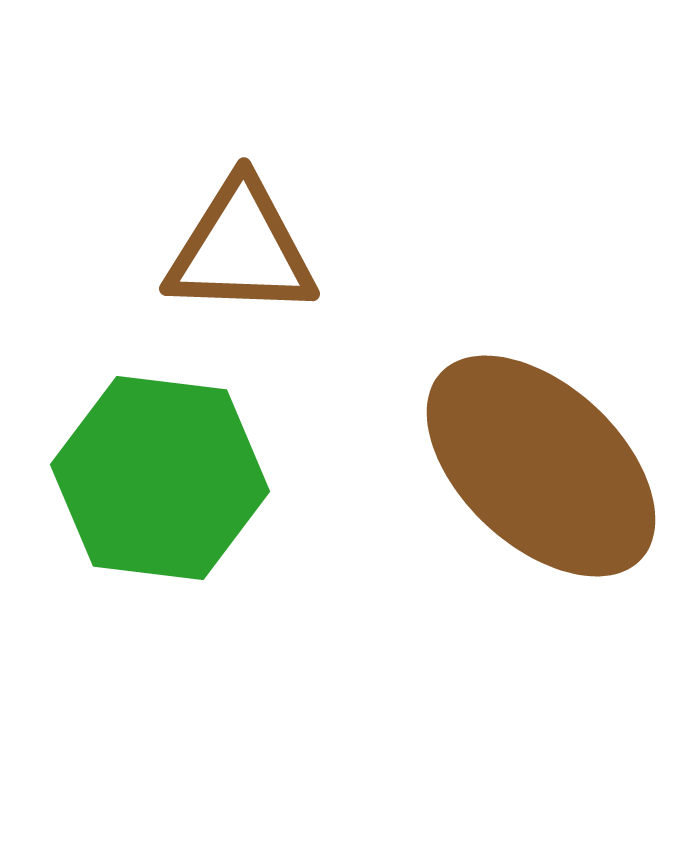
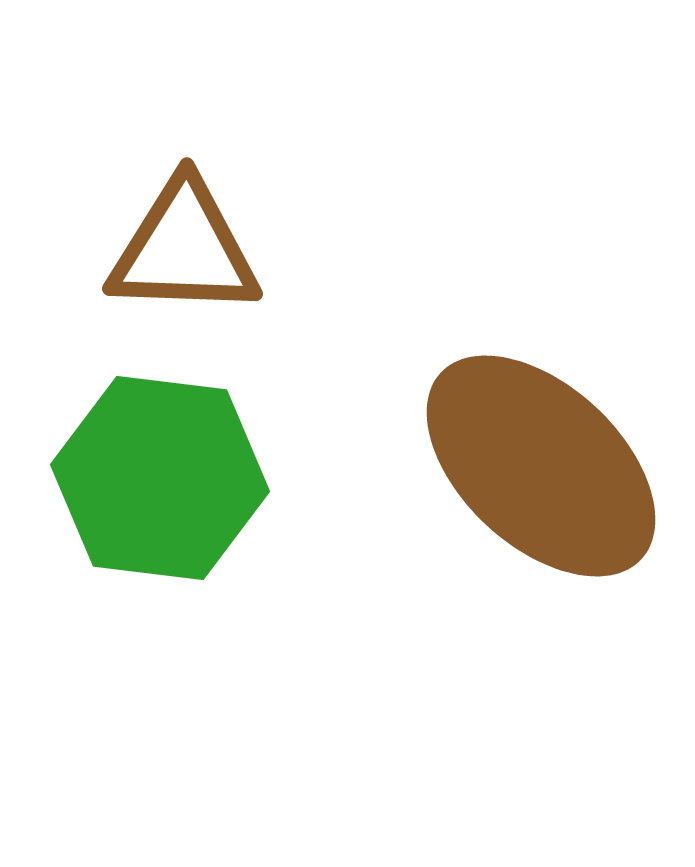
brown triangle: moved 57 px left
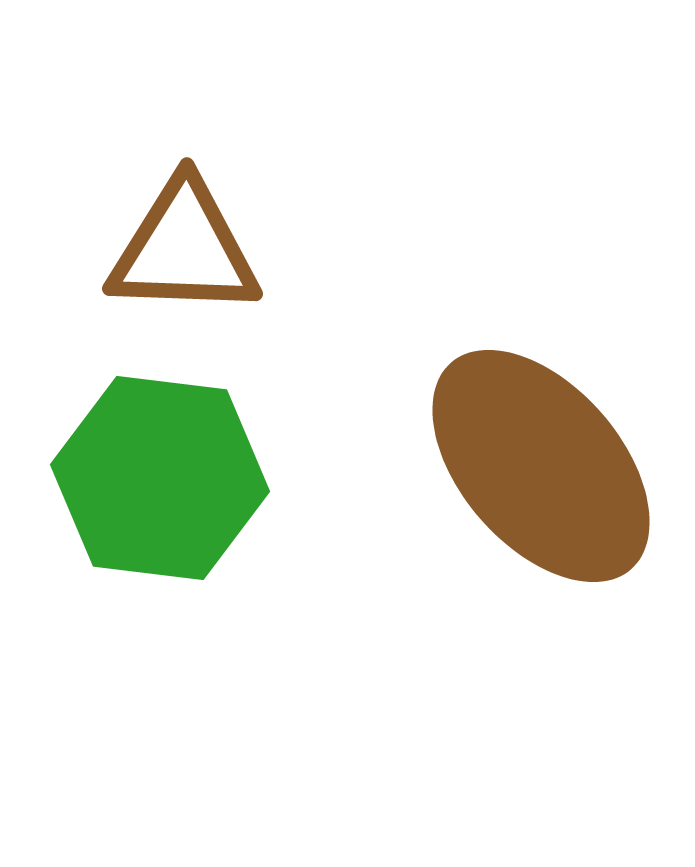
brown ellipse: rotated 6 degrees clockwise
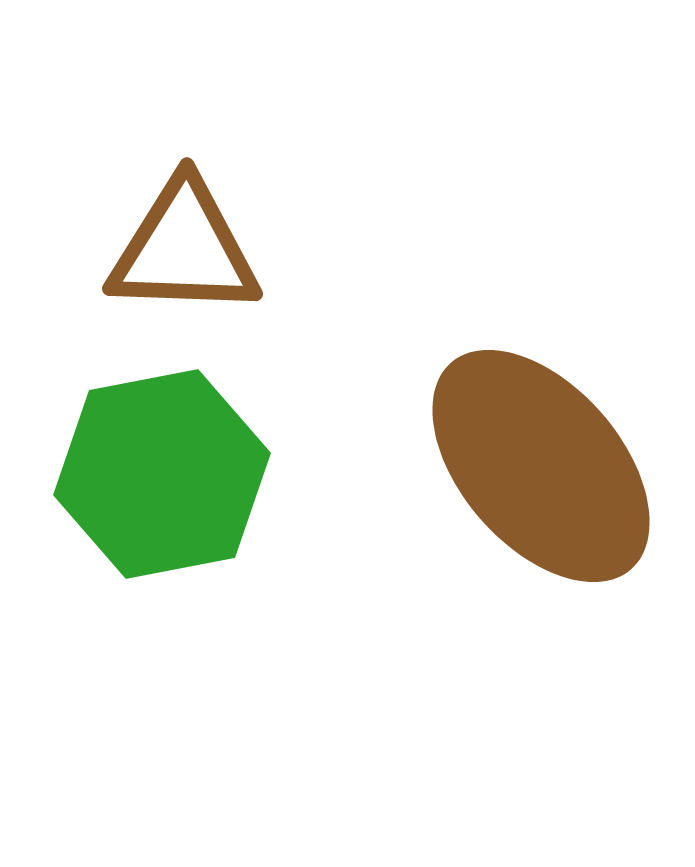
green hexagon: moved 2 px right, 4 px up; rotated 18 degrees counterclockwise
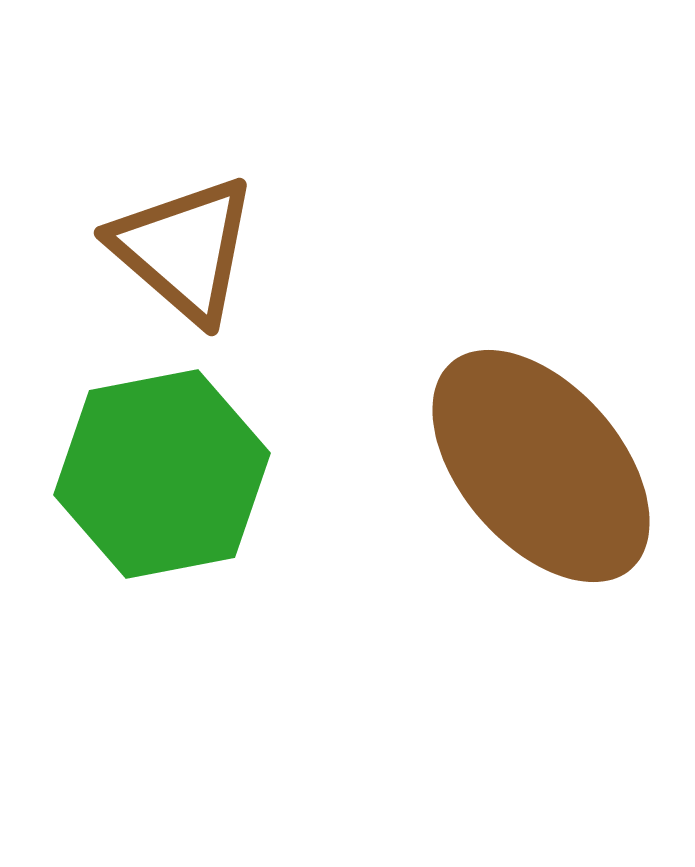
brown triangle: rotated 39 degrees clockwise
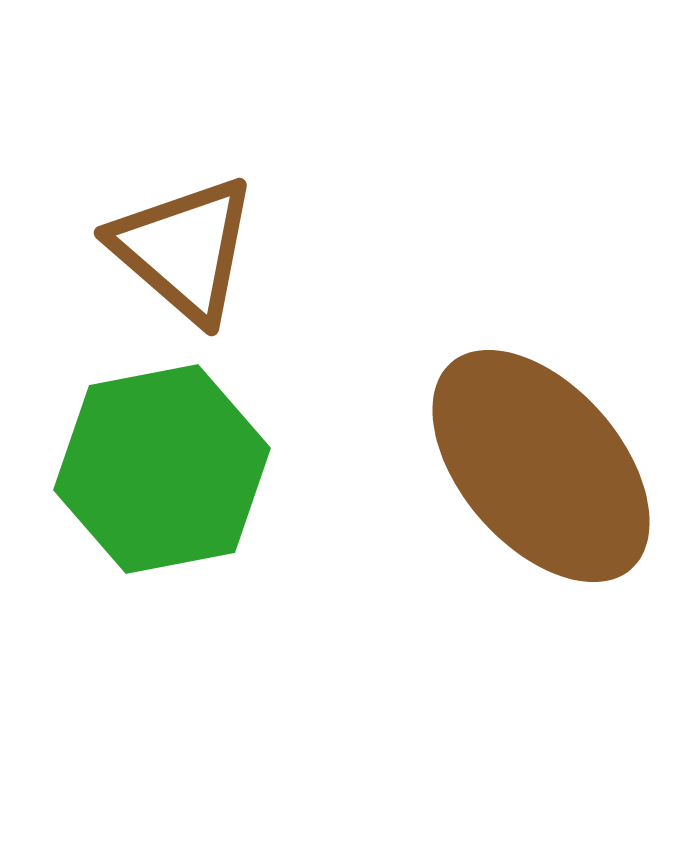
green hexagon: moved 5 px up
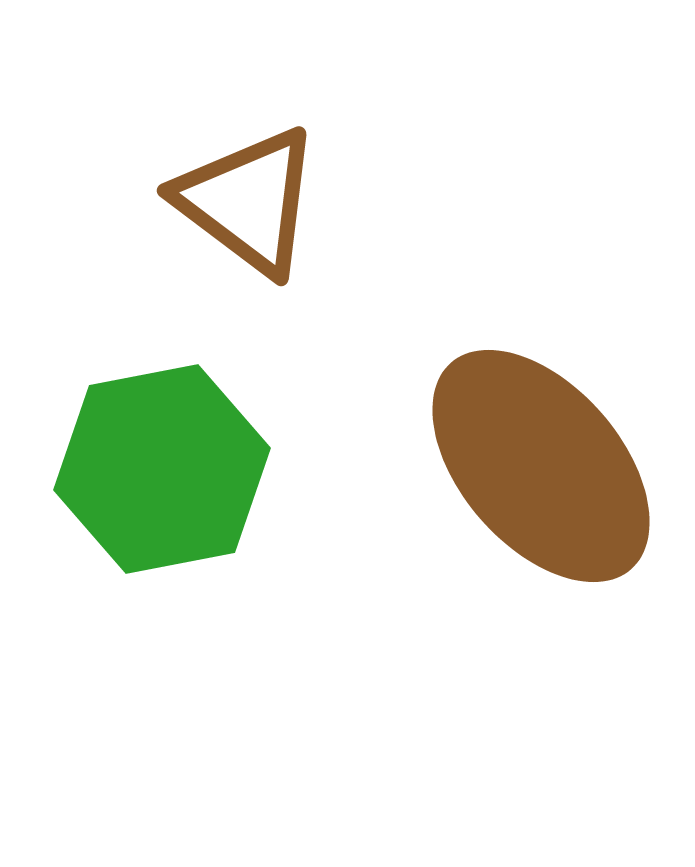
brown triangle: moved 64 px right, 48 px up; rotated 4 degrees counterclockwise
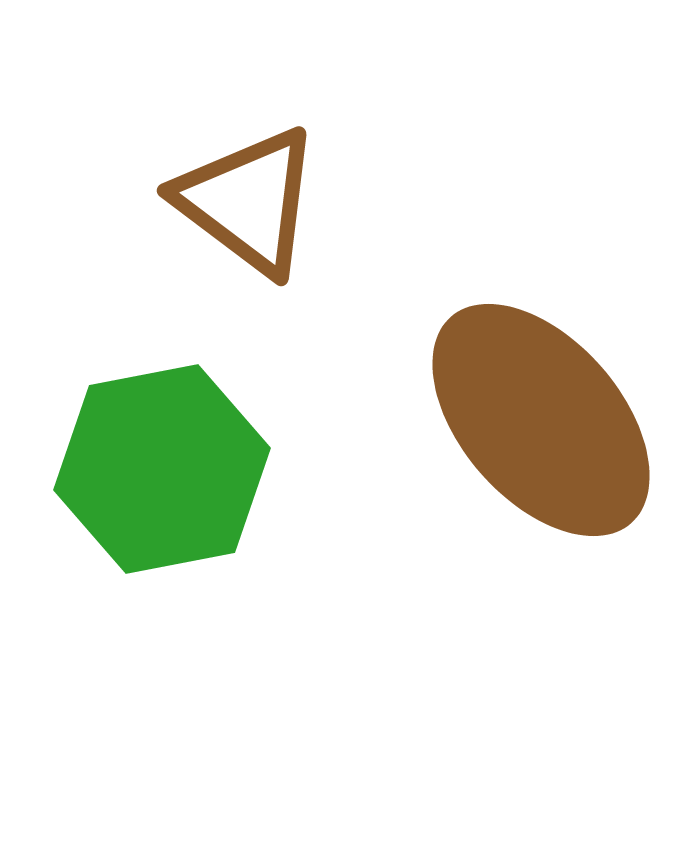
brown ellipse: moved 46 px up
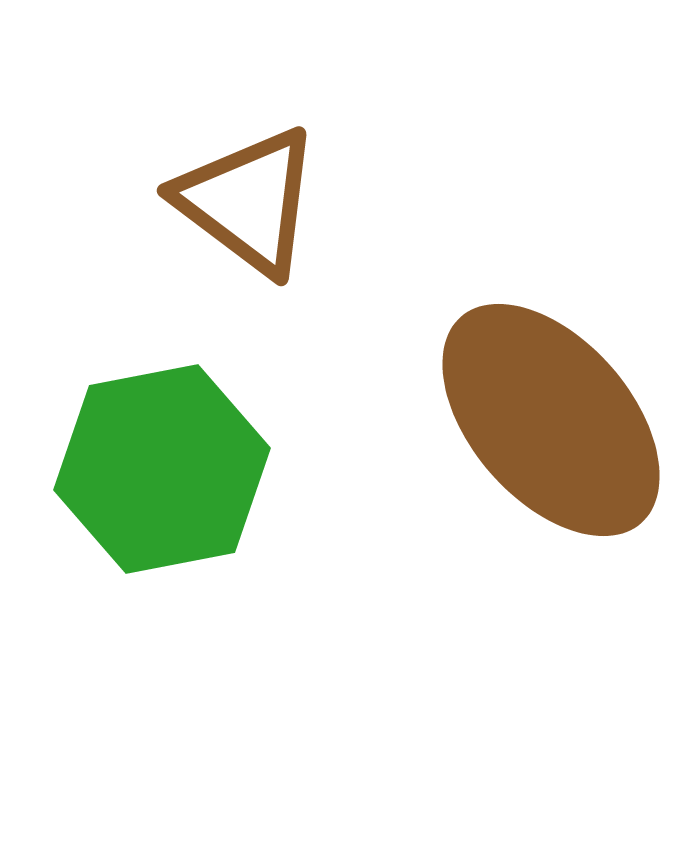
brown ellipse: moved 10 px right
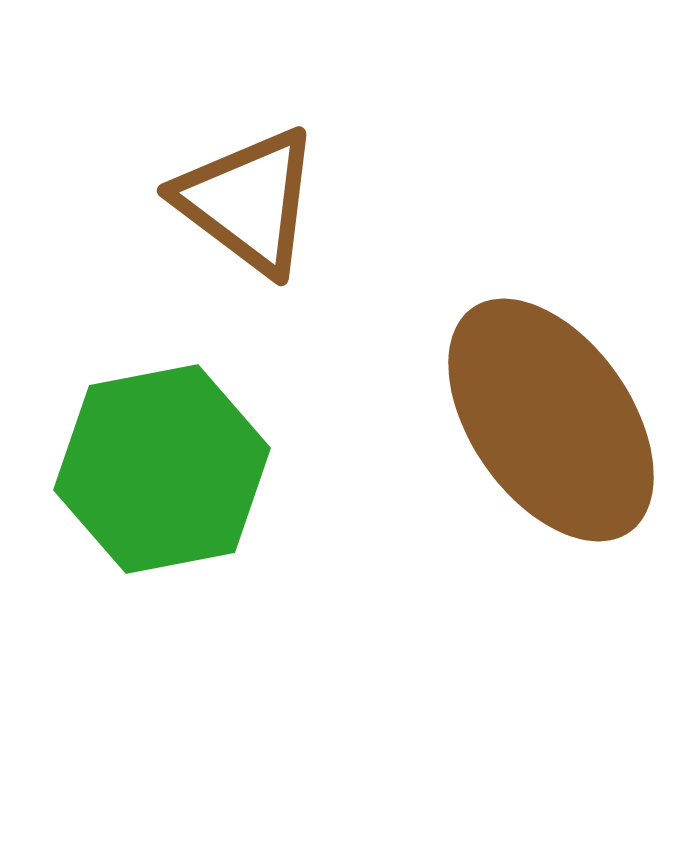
brown ellipse: rotated 6 degrees clockwise
